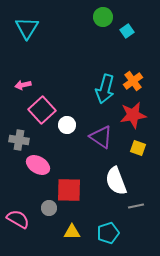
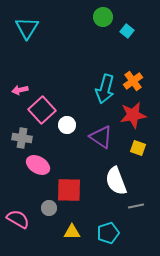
cyan square: rotated 16 degrees counterclockwise
pink arrow: moved 3 px left, 5 px down
gray cross: moved 3 px right, 2 px up
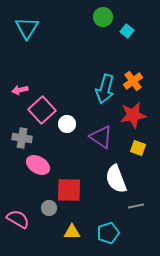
white circle: moved 1 px up
white semicircle: moved 2 px up
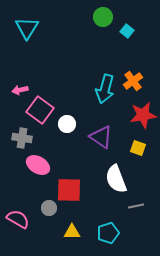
pink square: moved 2 px left; rotated 12 degrees counterclockwise
red star: moved 10 px right
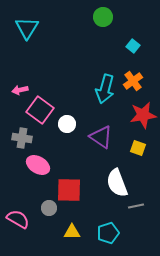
cyan square: moved 6 px right, 15 px down
white semicircle: moved 1 px right, 4 px down
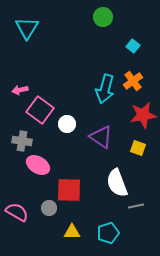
gray cross: moved 3 px down
pink semicircle: moved 1 px left, 7 px up
